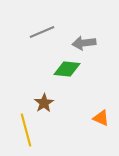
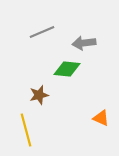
brown star: moved 5 px left, 8 px up; rotated 18 degrees clockwise
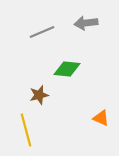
gray arrow: moved 2 px right, 20 px up
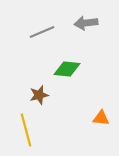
orange triangle: rotated 18 degrees counterclockwise
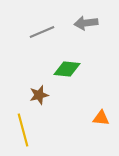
yellow line: moved 3 px left
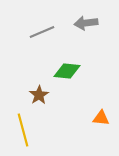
green diamond: moved 2 px down
brown star: rotated 18 degrees counterclockwise
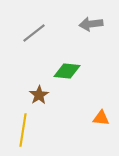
gray arrow: moved 5 px right, 1 px down
gray line: moved 8 px left, 1 px down; rotated 15 degrees counterclockwise
yellow line: rotated 24 degrees clockwise
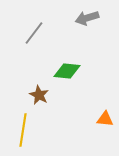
gray arrow: moved 4 px left, 6 px up; rotated 10 degrees counterclockwise
gray line: rotated 15 degrees counterclockwise
brown star: rotated 12 degrees counterclockwise
orange triangle: moved 4 px right, 1 px down
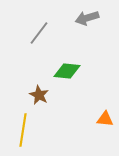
gray line: moved 5 px right
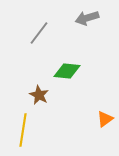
orange triangle: rotated 42 degrees counterclockwise
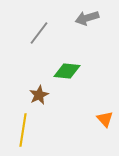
brown star: rotated 18 degrees clockwise
orange triangle: rotated 36 degrees counterclockwise
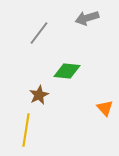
orange triangle: moved 11 px up
yellow line: moved 3 px right
